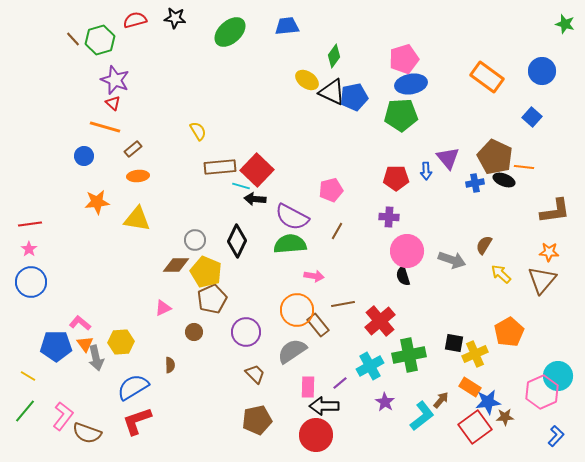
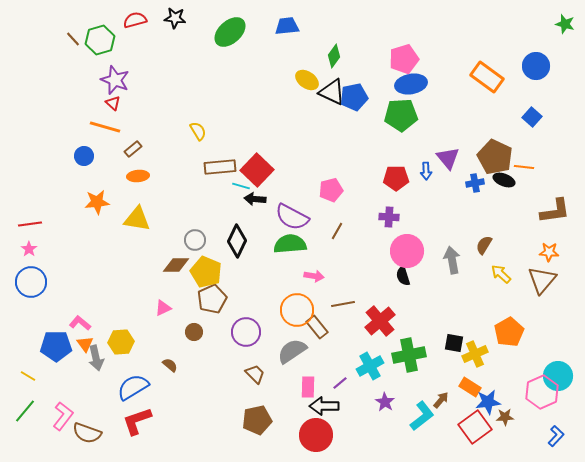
blue circle at (542, 71): moved 6 px left, 5 px up
gray arrow at (452, 260): rotated 120 degrees counterclockwise
brown rectangle at (318, 325): moved 1 px left, 2 px down
brown semicircle at (170, 365): rotated 49 degrees counterclockwise
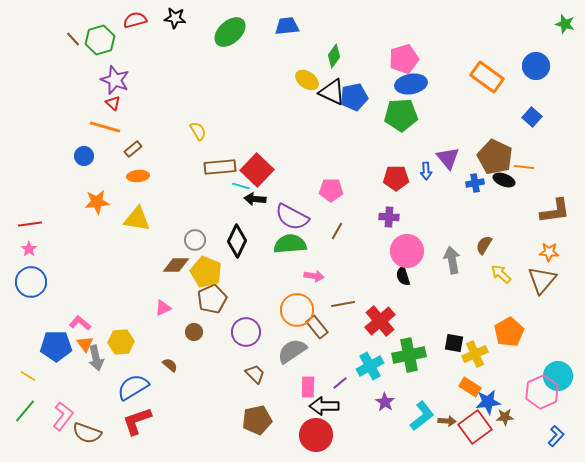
pink pentagon at (331, 190): rotated 15 degrees clockwise
brown arrow at (441, 400): moved 6 px right, 21 px down; rotated 54 degrees clockwise
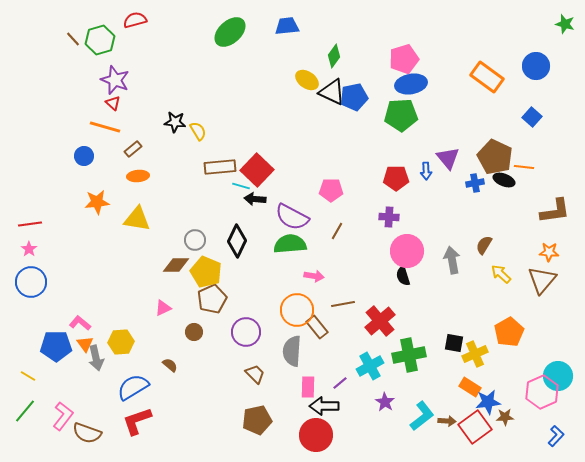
black star at (175, 18): moved 104 px down
gray semicircle at (292, 351): rotated 52 degrees counterclockwise
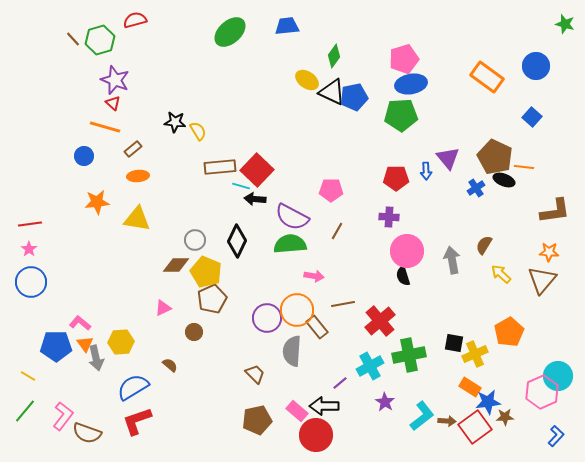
blue cross at (475, 183): moved 1 px right, 5 px down; rotated 24 degrees counterclockwise
purple circle at (246, 332): moved 21 px right, 14 px up
pink rectangle at (308, 387): moved 11 px left, 24 px down; rotated 50 degrees counterclockwise
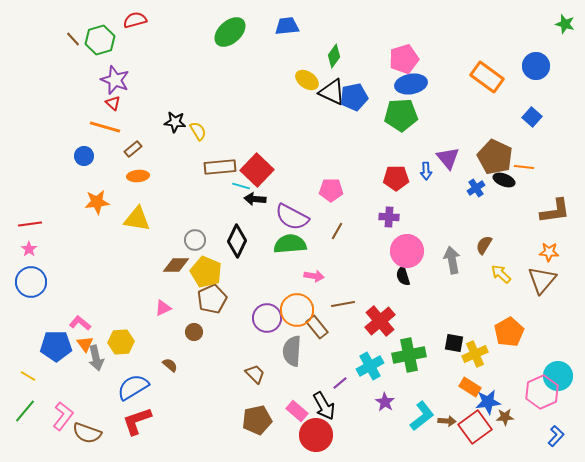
black arrow at (324, 406): rotated 120 degrees counterclockwise
